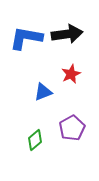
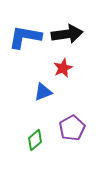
blue L-shape: moved 1 px left, 1 px up
red star: moved 8 px left, 6 px up
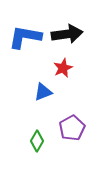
green diamond: moved 2 px right, 1 px down; rotated 20 degrees counterclockwise
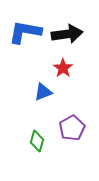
blue L-shape: moved 5 px up
red star: rotated 12 degrees counterclockwise
green diamond: rotated 15 degrees counterclockwise
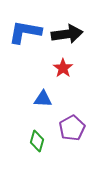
blue triangle: moved 7 px down; rotated 24 degrees clockwise
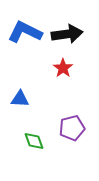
blue L-shape: rotated 16 degrees clockwise
blue triangle: moved 23 px left
purple pentagon: rotated 15 degrees clockwise
green diamond: moved 3 px left; rotated 35 degrees counterclockwise
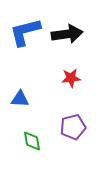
blue L-shape: rotated 40 degrees counterclockwise
red star: moved 8 px right, 10 px down; rotated 30 degrees clockwise
purple pentagon: moved 1 px right, 1 px up
green diamond: moved 2 px left; rotated 10 degrees clockwise
